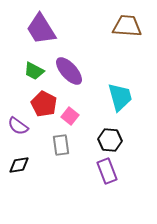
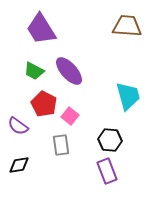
cyan trapezoid: moved 8 px right, 1 px up
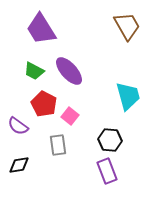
brown trapezoid: rotated 56 degrees clockwise
gray rectangle: moved 3 px left
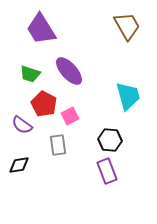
green trapezoid: moved 4 px left, 3 px down; rotated 10 degrees counterclockwise
pink square: rotated 24 degrees clockwise
purple semicircle: moved 4 px right, 1 px up
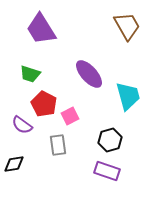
purple ellipse: moved 20 px right, 3 px down
black hexagon: rotated 20 degrees counterclockwise
black diamond: moved 5 px left, 1 px up
purple rectangle: rotated 50 degrees counterclockwise
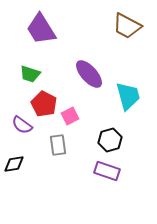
brown trapezoid: rotated 148 degrees clockwise
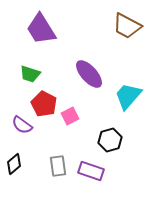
cyan trapezoid: rotated 124 degrees counterclockwise
gray rectangle: moved 21 px down
black diamond: rotated 30 degrees counterclockwise
purple rectangle: moved 16 px left
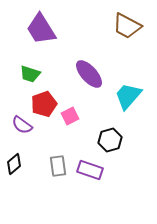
red pentagon: rotated 25 degrees clockwise
purple rectangle: moved 1 px left, 1 px up
